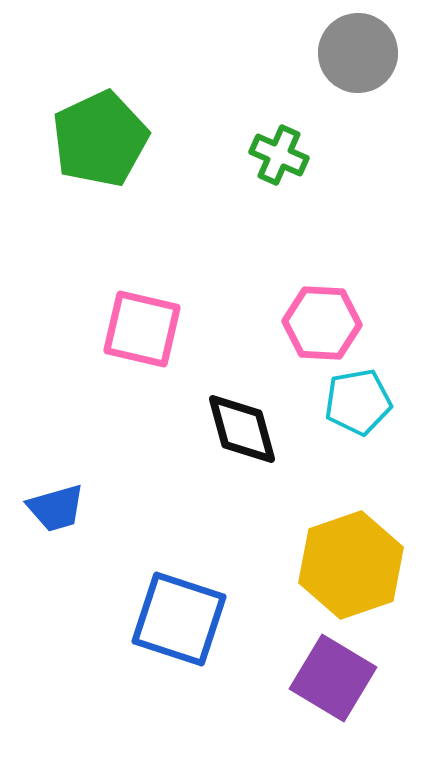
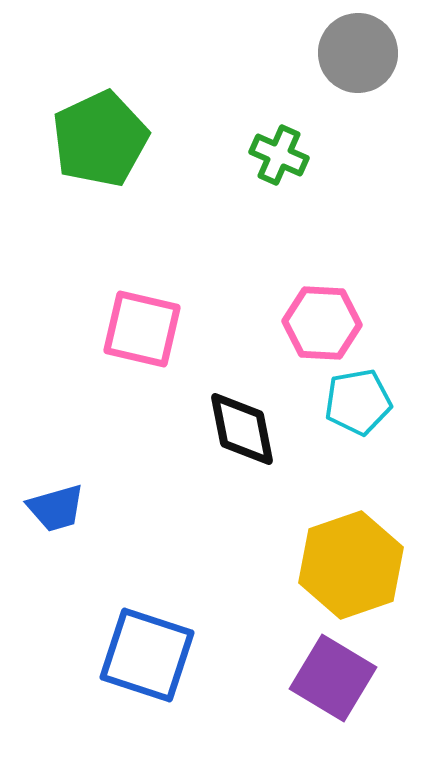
black diamond: rotated 4 degrees clockwise
blue square: moved 32 px left, 36 px down
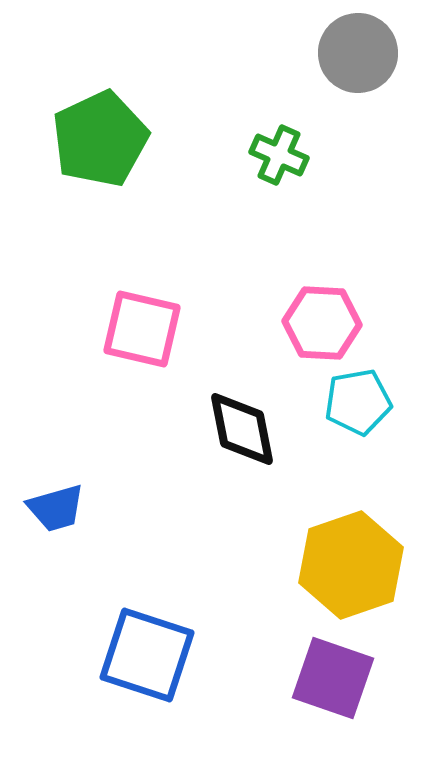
purple square: rotated 12 degrees counterclockwise
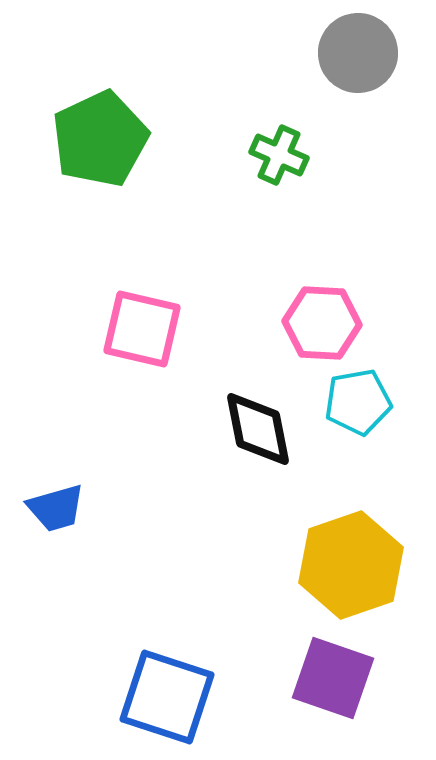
black diamond: moved 16 px right
blue square: moved 20 px right, 42 px down
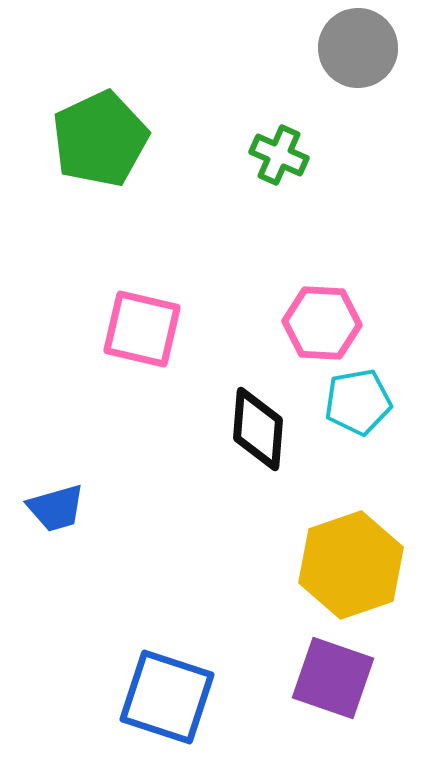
gray circle: moved 5 px up
black diamond: rotated 16 degrees clockwise
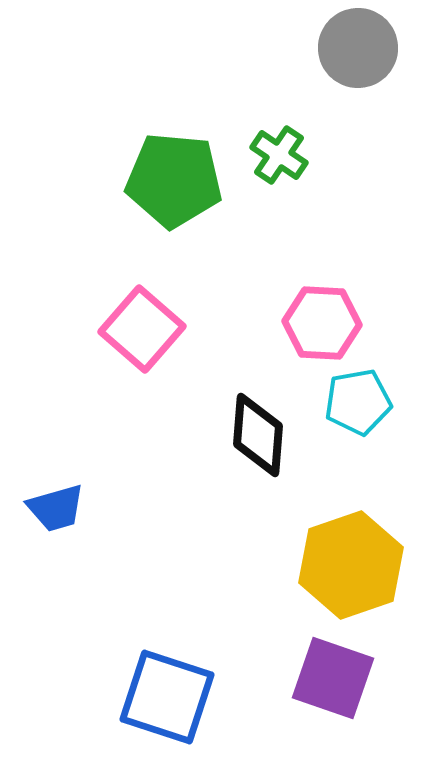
green pentagon: moved 74 px right, 41 px down; rotated 30 degrees clockwise
green cross: rotated 10 degrees clockwise
pink square: rotated 28 degrees clockwise
black diamond: moved 6 px down
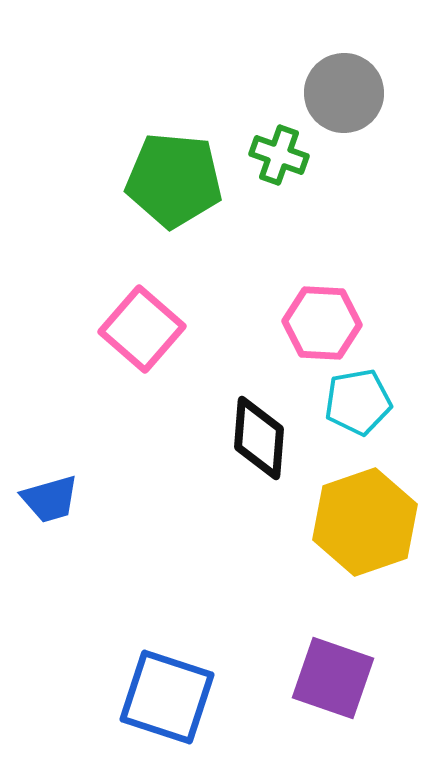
gray circle: moved 14 px left, 45 px down
green cross: rotated 14 degrees counterclockwise
black diamond: moved 1 px right, 3 px down
blue trapezoid: moved 6 px left, 9 px up
yellow hexagon: moved 14 px right, 43 px up
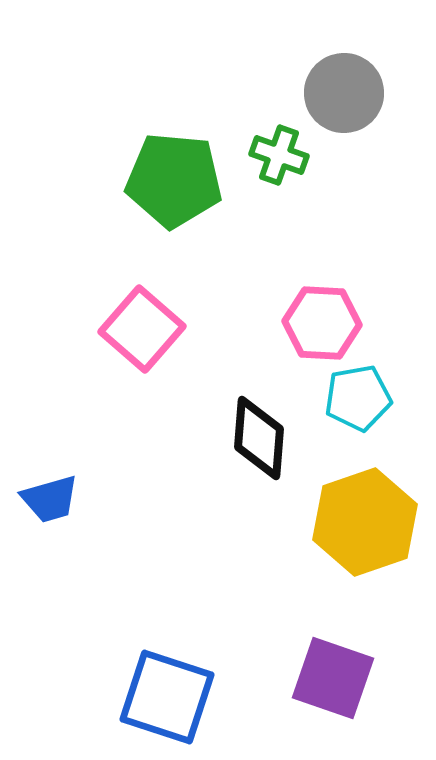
cyan pentagon: moved 4 px up
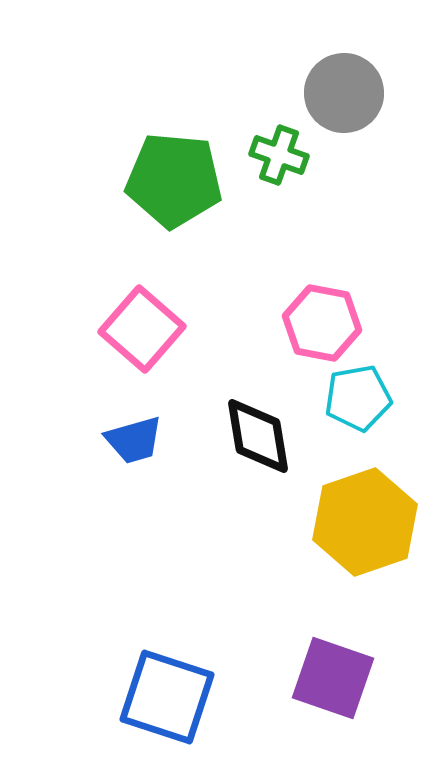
pink hexagon: rotated 8 degrees clockwise
black diamond: moved 1 px left, 2 px up; rotated 14 degrees counterclockwise
blue trapezoid: moved 84 px right, 59 px up
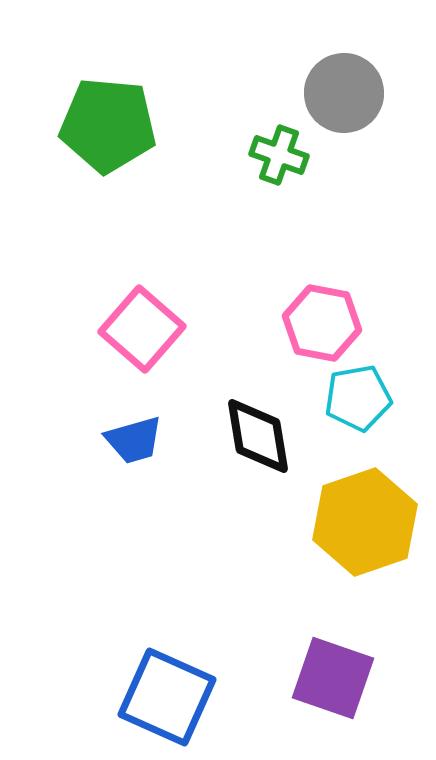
green pentagon: moved 66 px left, 55 px up
blue square: rotated 6 degrees clockwise
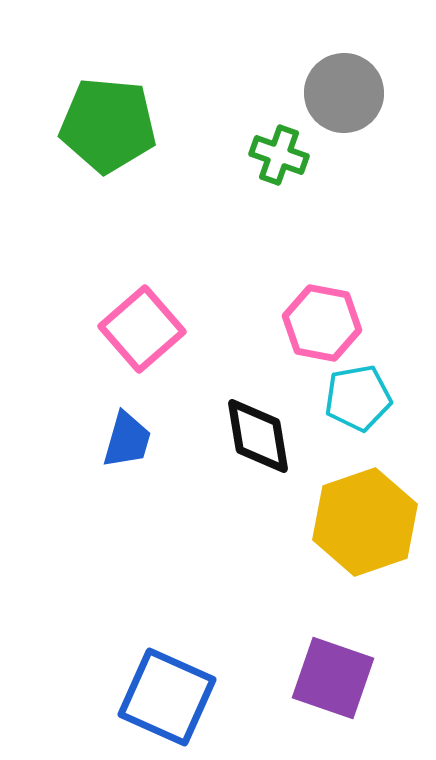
pink square: rotated 8 degrees clockwise
blue trapezoid: moved 7 px left; rotated 58 degrees counterclockwise
